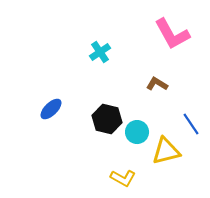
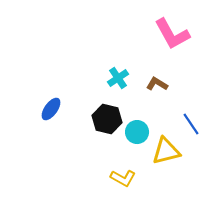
cyan cross: moved 18 px right, 26 px down
blue ellipse: rotated 10 degrees counterclockwise
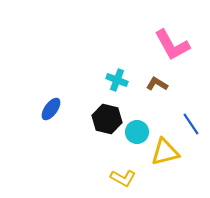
pink L-shape: moved 11 px down
cyan cross: moved 1 px left, 2 px down; rotated 35 degrees counterclockwise
yellow triangle: moved 1 px left, 1 px down
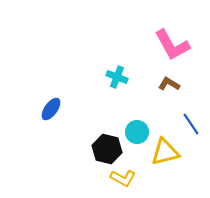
cyan cross: moved 3 px up
brown L-shape: moved 12 px right
black hexagon: moved 30 px down
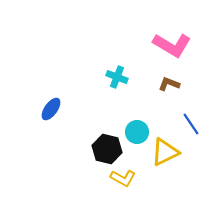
pink L-shape: rotated 30 degrees counterclockwise
brown L-shape: rotated 10 degrees counterclockwise
yellow triangle: rotated 12 degrees counterclockwise
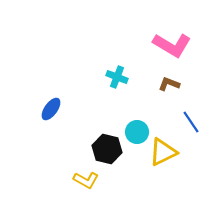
blue line: moved 2 px up
yellow triangle: moved 2 px left
yellow L-shape: moved 37 px left, 2 px down
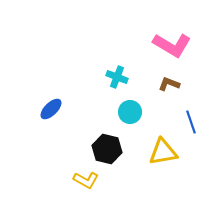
blue ellipse: rotated 10 degrees clockwise
blue line: rotated 15 degrees clockwise
cyan circle: moved 7 px left, 20 px up
yellow triangle: rotated 16 degrees clockwise
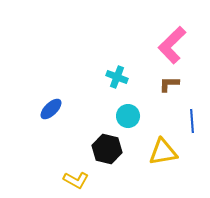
pink L-shape: rotated 105 degrees clockwise
brown L-shape: rotated 20 degrees counterclockwise
cyan circle: moved 2 px left, 4 px down
blue line: moved 1 px right, 1 px up; rotated 15 degrees clockwise
yellow L-shape: moved 10 px left
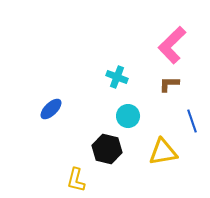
blue line: rotated 15 degrees counterclockwise
yellow L-shape: rotated 75 degrees clockwise
